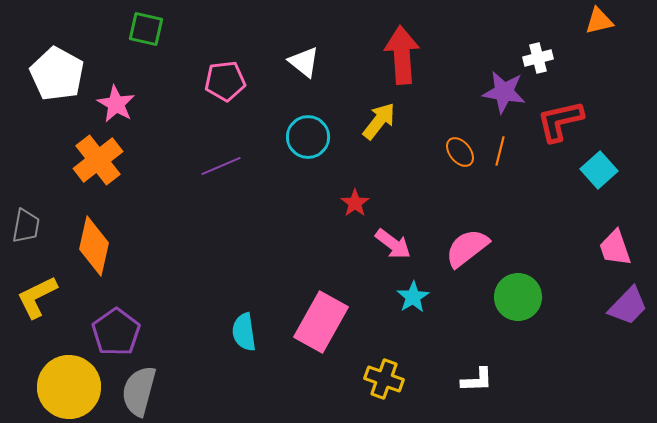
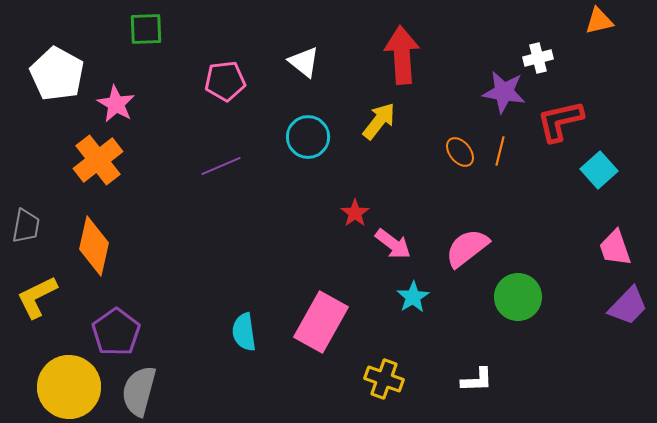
green square: rotated 15 degrees counterclockwise
red star: moved 10 px down
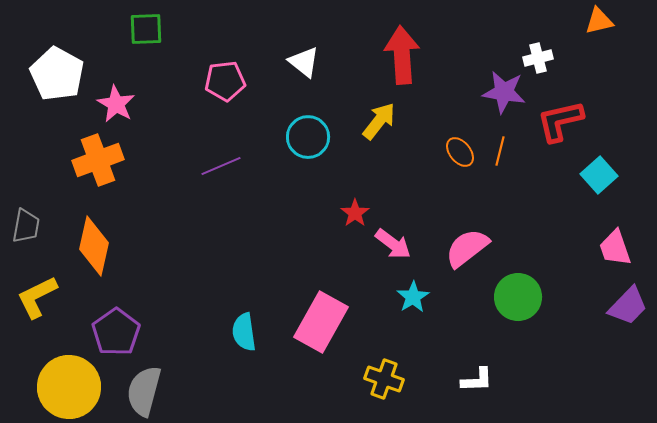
orange cross: rotated 18 degrees clockwise
cyan square: moved 5 px down
gray semicircle: moved 5 px right
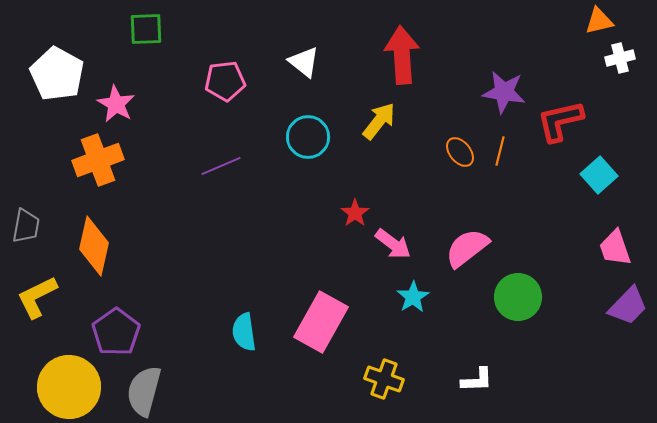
white cross: moved 82 px right
